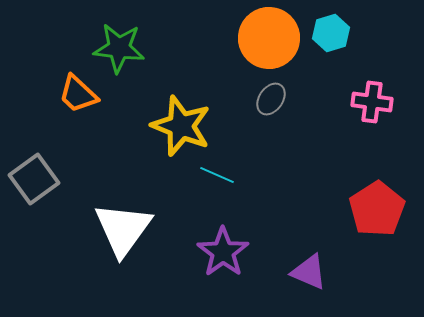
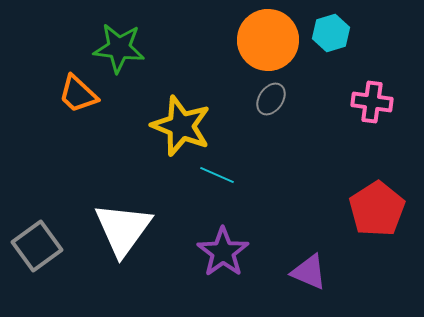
orange circle: moved 1 px left, 2 px down
gray square: moved 3 px right, 67 px down
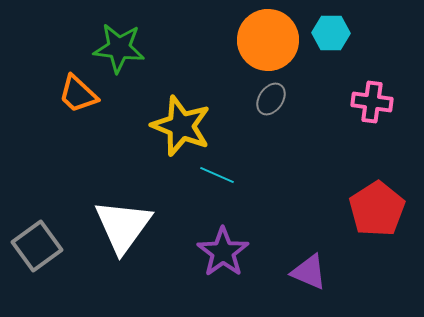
cyan hexagon: rotated 18 degrees clockwise
white triangle: moved 3 px up
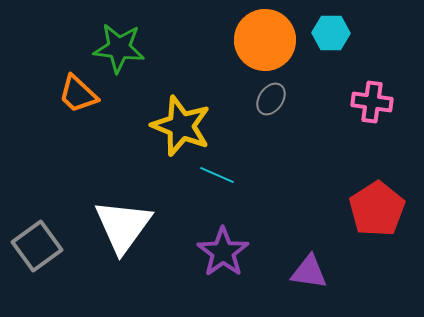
orange circle: moved 3 px left
purple triangle: rotated 15 degrees counterclockwise
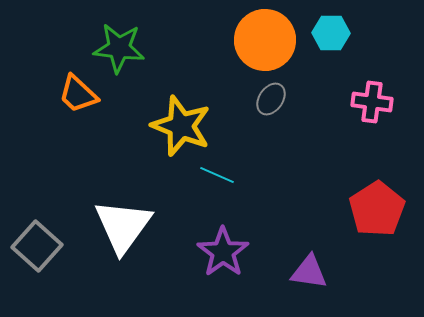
gray square: rotated 12 degrees counterclockwise
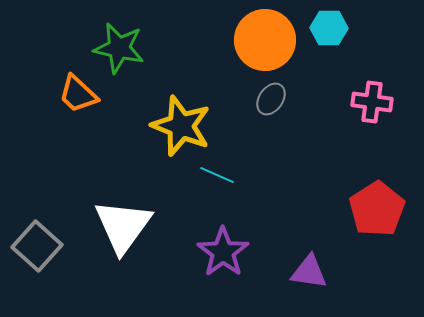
cyan hexagon: moved 2 px left, 5 px up
green star: rotated 6 degrees clockwise
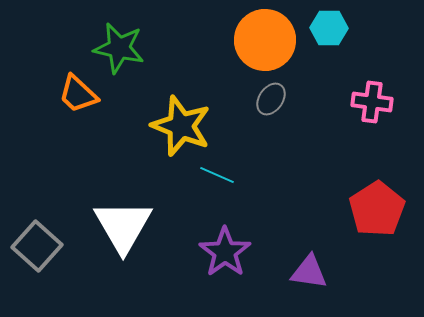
white triangle: rotated 6 degrees counterclockwise
purple star: moved 2 px right
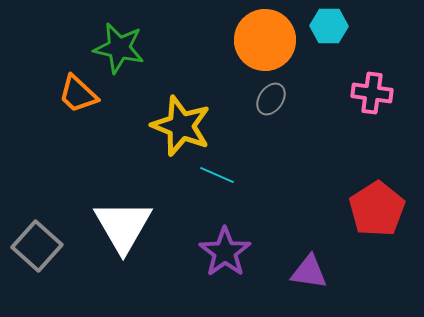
cyan hexagon: moved 2 px up
pink cross: moved 9 px up
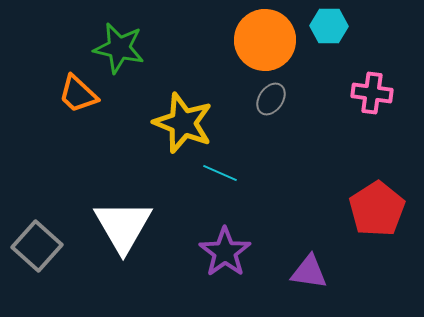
yellow star: moved 2 px right, 3 px up
cyan line: moved 3 px right, 2 px up
